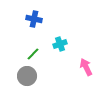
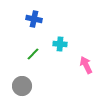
cyan cross: rotated 24 degrees clockwise
pink arrow: moved 2 px up
gray circle: moved 5 px left, 10 px down
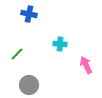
blue cross: moved 5 px left, 5 px up
green line: moved 16 px left
gray circle: moved 7 px right, 1 px up
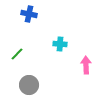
pink arrow: rotated 24 degrees clockwise
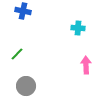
blue cross: moved 6 px left, 3 px up
cyan cross: moved 18 px right, 16 px up
gray circle: moved 3 px left, 1 px down
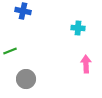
green line: moved 7 px left, 3 px up; rotated 24 degrees clockwise
pink arrow: moved 1 px up
gray circle: moved 7 px up
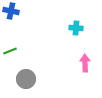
blue cross: moved 12 px left
cyan cross: moved 2 px left
pink arrow: moved 1 px left, 1 px up
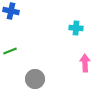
gray circle: moved 9 px right
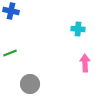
cyan cross: moved 2 px right, 1 px down
green line: moved 2 px down
gray circle: moved 5 px left, 5 px down
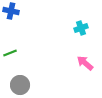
cyan cross: moved 3 px right, 1 px up; rotated 24 degrees counterclockwise
pink arrow: rotated 48 degrees counterclockwise
gray circle: moved 10 px left, 1 px down
